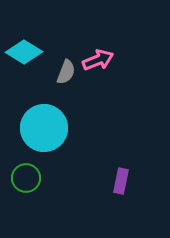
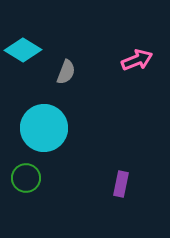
cyan diamond: moved 1 px left, 2 px up
pink arrow: moved 39 px right
purple rectangle: moved 3 px down
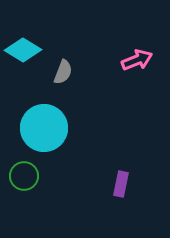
gray semicircle: moved 3 px left
green circle: moved 2 px left, 2 px up
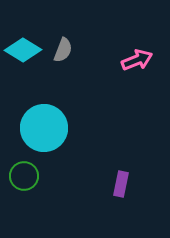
gray semicircle: moved 22 px up
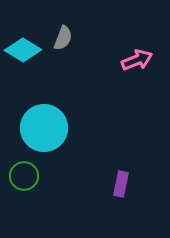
gray semicircle: moved 12 px up
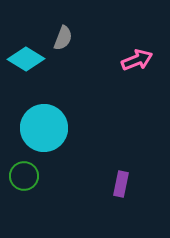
cyan diamond: moved 3 px right, 9 px down
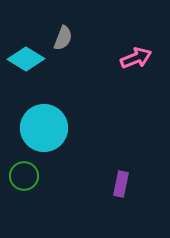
pink arrow: moved 1 px left, 2 px up
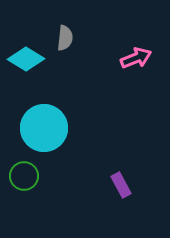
gray semicircle: moved 2 px right; rotated 15 degrees counterclockwise
purple rectangle: moved 1 px down; rotated 40 degrees counterclockwise
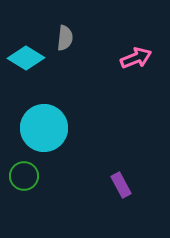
cyan diamond: moved 1 px up
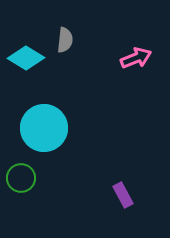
gray semicircle: moved 2 px down
green circle: moved 3 px left, 2 px down
purple rectangle: moved 2 px right, 10 px down
